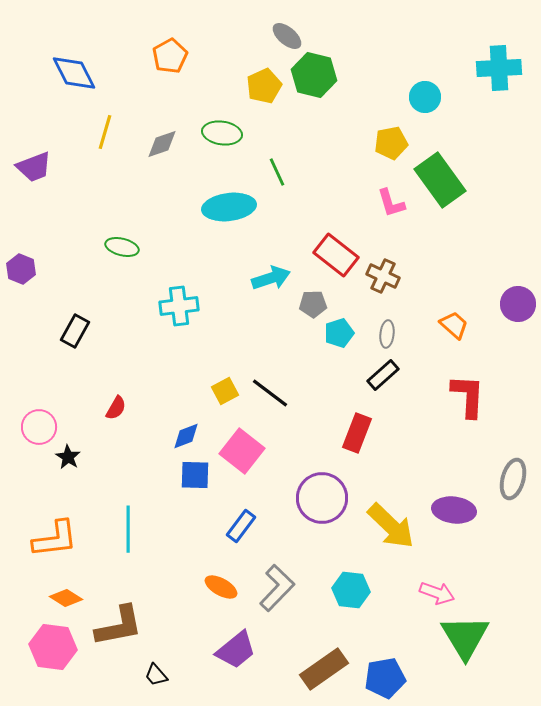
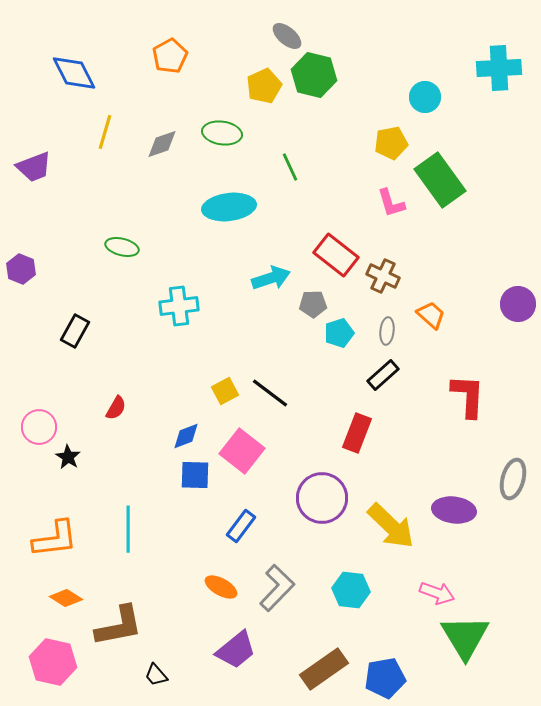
green line at (277, 172): moved 13 px right, 5 px up
orange trapezoid at (454, 325): moved 23 px left, 10 px up
gray ellipse at (387, 334): moved 3 px up
pink hexagon at (53, 647): moved 15 px down; rotated 6 degrees clockwise
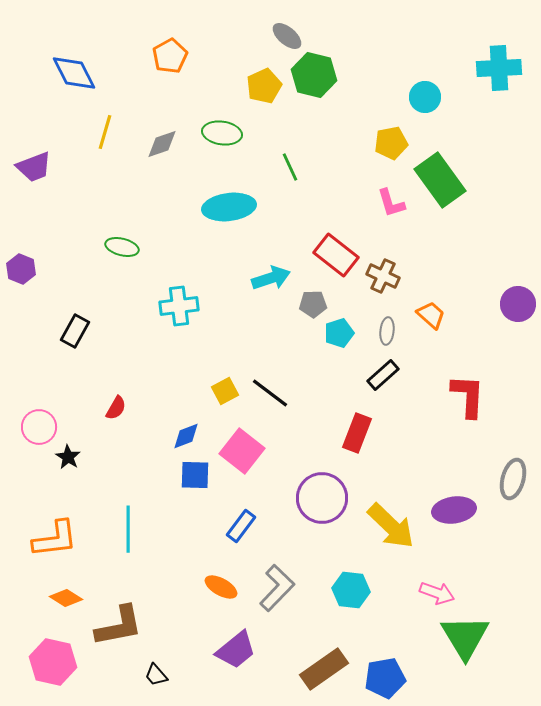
purple ellipse at (454, 510): rotated 15 degrees counterclockwise
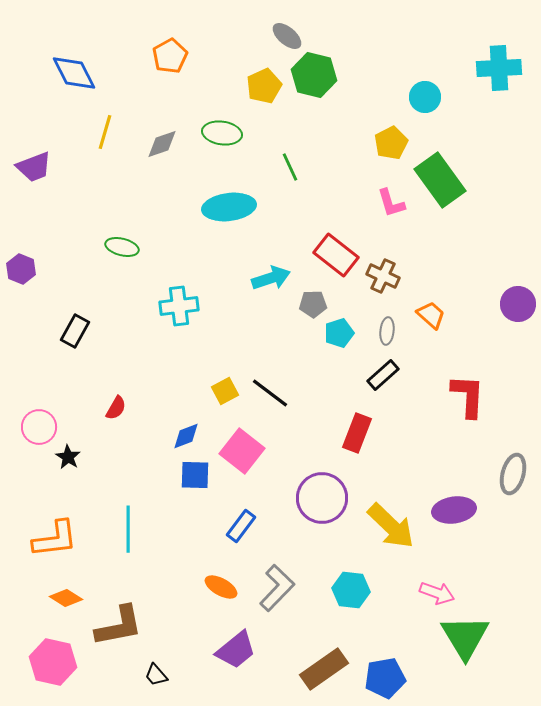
yellow pentagon at (391, 143): rotated 16 degrees counterclockwise
gray ellipse at (513, 479): moved 5 px up
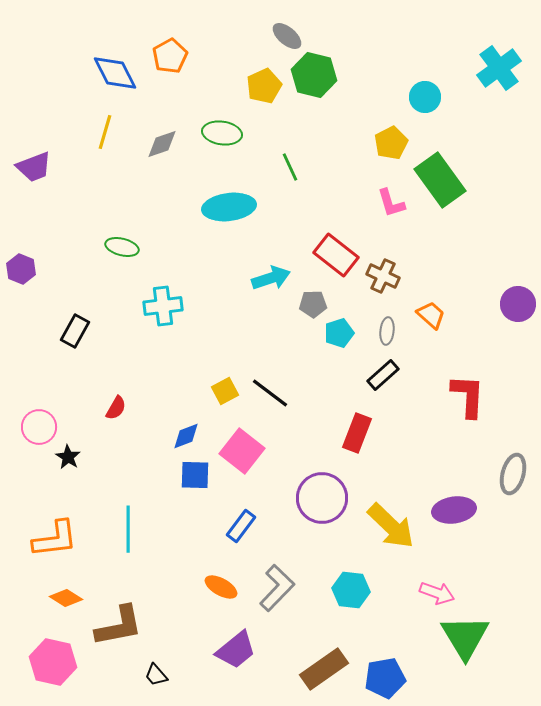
cyan cross at (499, 68): rotated 33 degrees counterclockwise
blue diamond at (74, 73): moved 41 px right
cyan cross at (179, 306): moved 16 px left
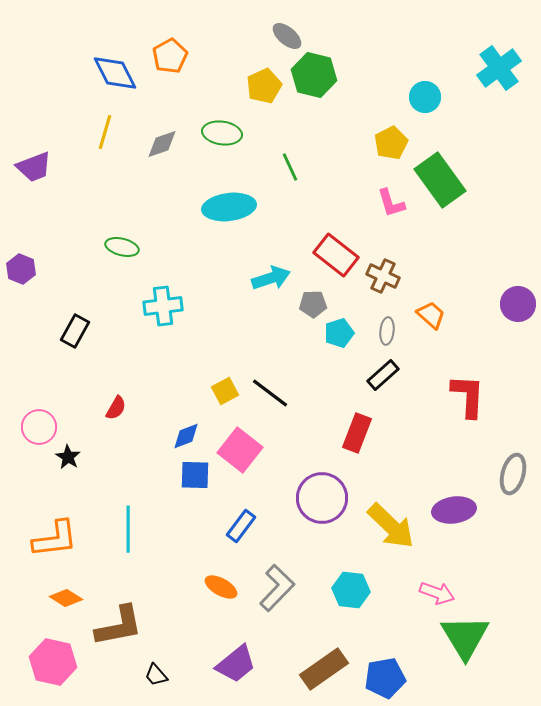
pink square at (242, 451): moved 2 px left, 1 px up
purple trapezoid at (236, 650): moved 14 px down
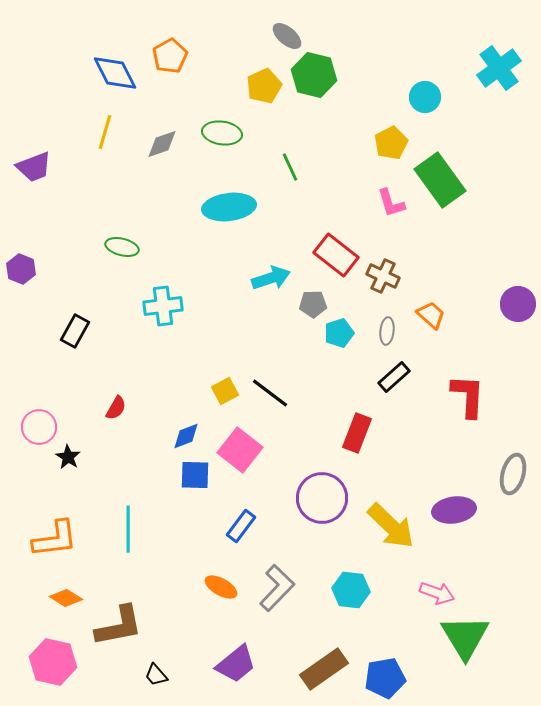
black rectangle at (383, 375): moved 11 px right, 2 px down
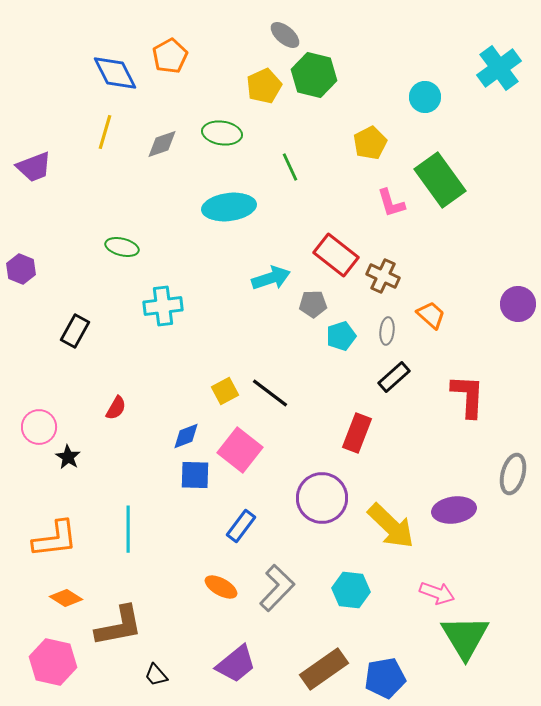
gray ellipse at (287, 36): moved 2 px left, 1 px up
yellow pentagon at (391, 143): moved 21 px left
cyan pentagon at (339, 333): moved 2 px right, 3 px down
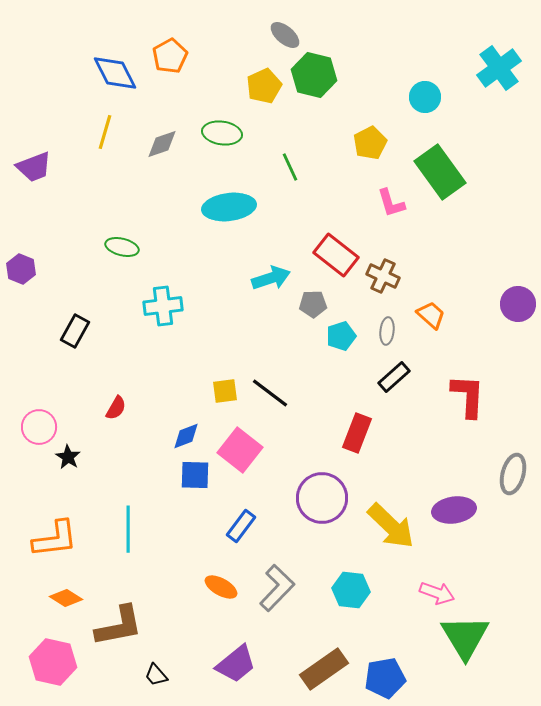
green rectangle at (440, 180): moved 8 px up
yellow square at (225, 391): rotated 20 degrees clockwise
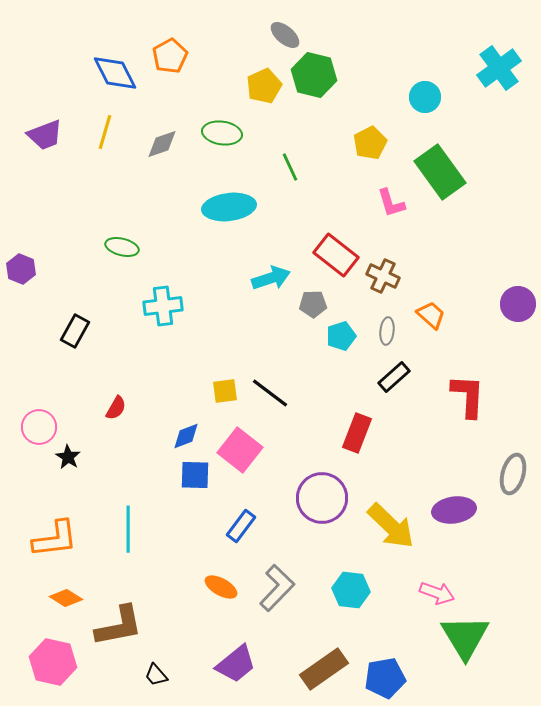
purple trapezoid at (34, 167): moved 11 px right, 32 px up
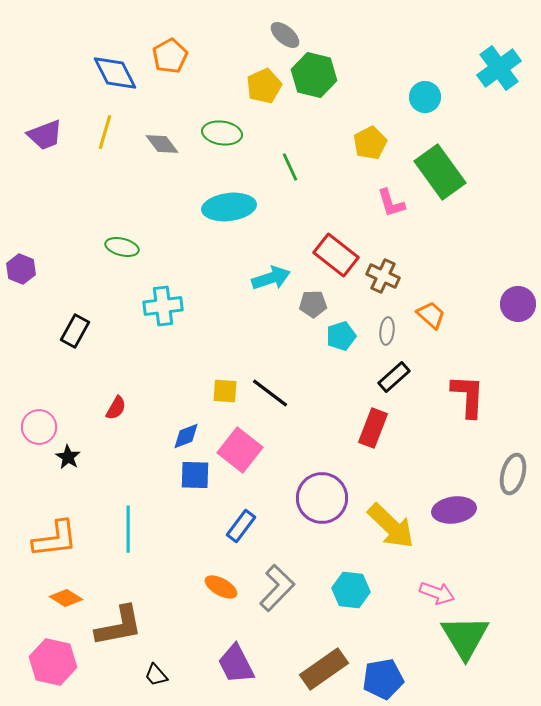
gray diamond at (162, 144): rotated 72 degrees clockwise
yellow square at (225, 391): rotated 12 degrees clockwise
red rectangle at (357, 433): moved 16 px right, 5 px up
purple trapezoid at (236, 664): rotated 102 degrees clockwise
blue pentagon at (385, 678): moved 2 px left, 1 px down
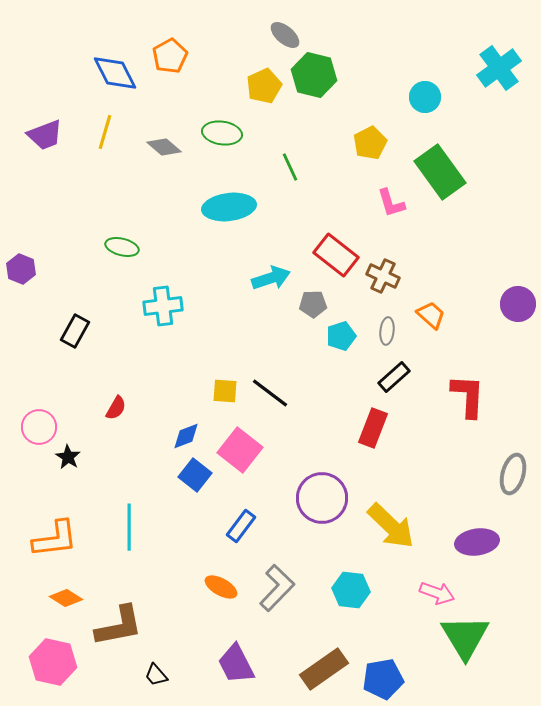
gray diamond at (162, 144): moved 2 px right, 3 px down; rotated 12 degrees counterclockwise
blue square at (195, 475): rotated 36 degrees clockwise
purple ellipse at (454, 510): moved 23 px right, 32 px down
cyan line at (128, 529): moved 1 px right, 2 px up
